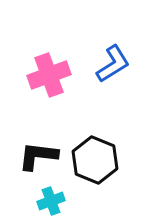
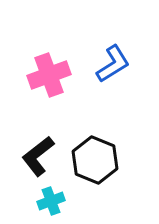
black L-shape: rotated 45 degrees counterclockwise
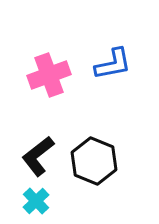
blue L-shape: rotated 21 degrees clockwise
black hexagon: moved 1 px left, 1 px down
cyan cross: moved 15 px left; rotated 24 degrees counterclockwise
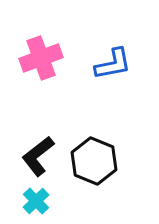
pink cross: moved 8 px left, 17 px up
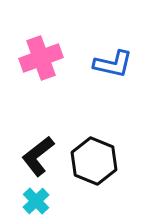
blue L-shape: rotated 24 degrees clockwise
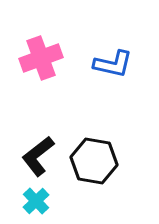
black hexagon: rotated 12 degrees counterclockwise
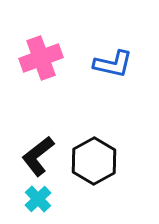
black hexagon: rotated 21 degrees clockwise
cyan cross: moved 2 px right, 2 px up
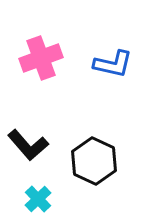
black L-shape: moved 10 px left, 11 px up; rotated 93 degrees counterclockwise
black hexagon: rotated 6 degrees counterclockwise
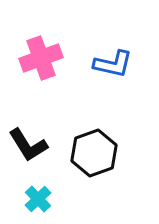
black L-shape: rotated 9 degrees clockwise
black hexagon: moved 8 px up; rotated 15 degrees clockwise
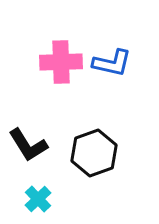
pink cross: moved 20 px right, 4 px down; rotated 18 degrees clockwise
blue L-shape: moved 1 px left, 1 px up
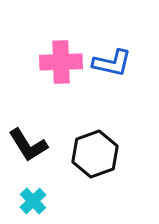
black hexagon: moved 1 px right, 1 px down
cyan cross: moved 5 px left, 2 px down
